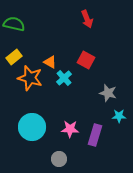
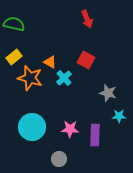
purple rectangle: rotated 15 degrees counterclockwise
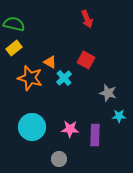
yellow rectangle: moved 9 px up
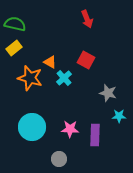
green semicircle: moved 1 px right
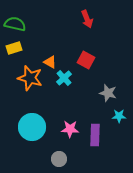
yellow rectangle: rotated 21 degrees clockwise
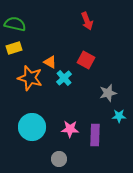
red arrow: moved 2 px down
gray star: rotated 30 degrees counterclockwise
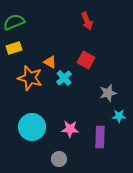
green semicircle: moved 1 px left, 2 px up; rotated 35 degrees counterclockwise
purple rectangle: moved 5 px right, 2 px down
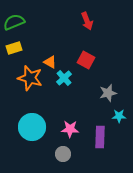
gray circle: moved 4 px right, 5 px up
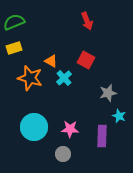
orange triangle: moved 1 px right, 1 px up
cyan star: rotated 24 degrees clockwise
cyan circle: moved 2 px right
purple rectangle: moved 2 px right, 1 px up
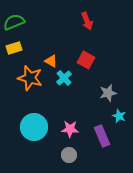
purple rectangle: rotated 25 degrees counterclockwise
gray circle: moved 6 px right, 1 px down
